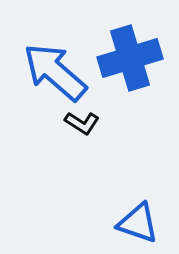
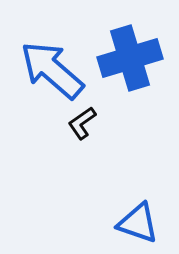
blue arrow: moved 3 px left, 2 px up
black L-shape: rotated 112 degrees clockwise
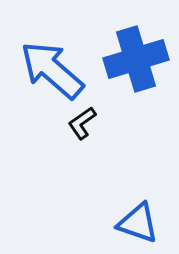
blue cross: moved 6 px right, 1 px down
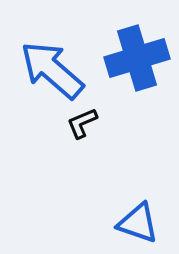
blue cross: moved 1 px right, 1 px up
black L-shape: rotated 12 degrees clockwise
